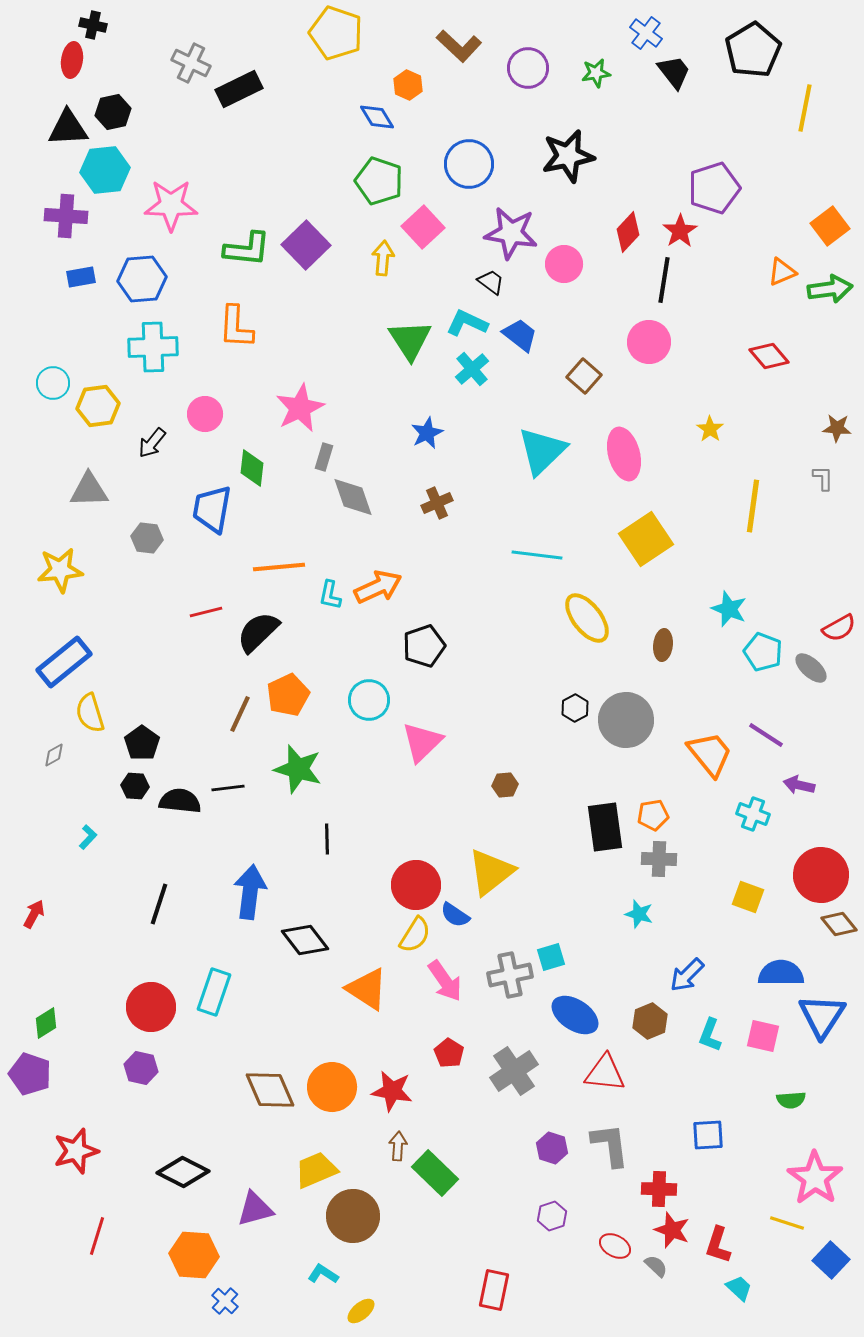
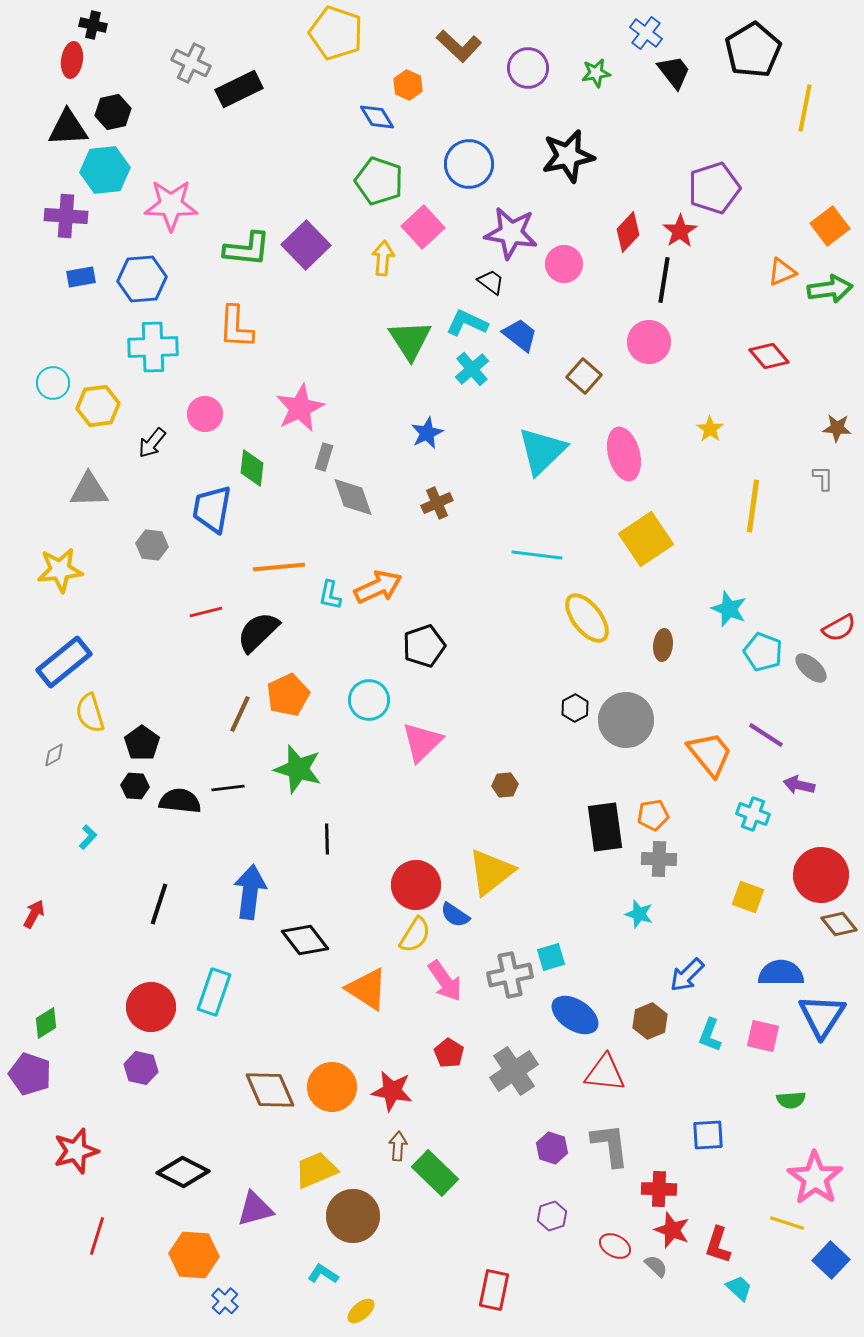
gray hexagon at (147, 538): moved 5 px right, 7 px down
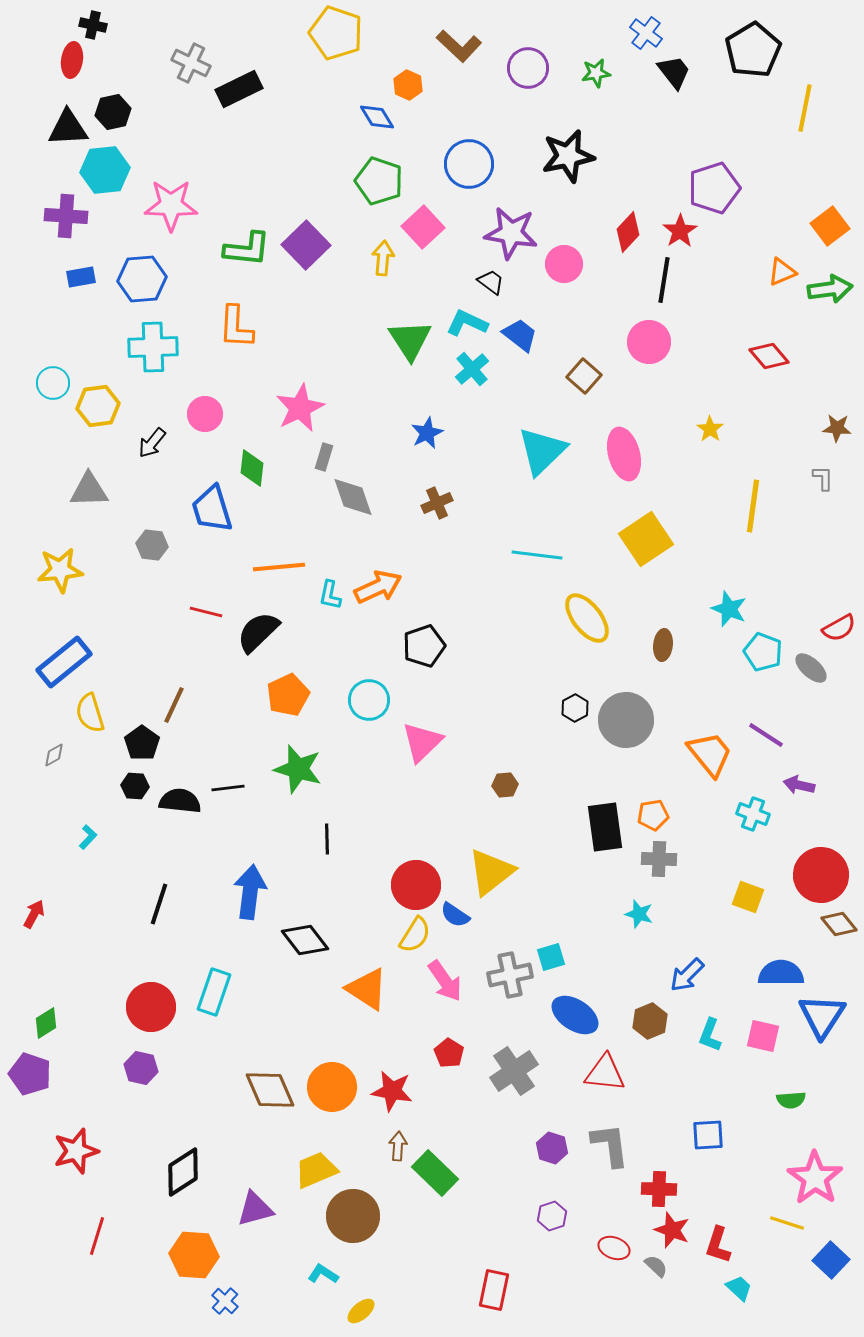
blue trapezoid at (212, 509): rotated 27 degrees counterclockwise
red line at (206, 612): rotated 28 degrees clockwise
brown line at (240, 714): moved 66 px left, 9 px up
black diamond at (183, 1172): rotated 60 degrees counterclockwise
red ellipse at (615, 1246): moved 1 px left, 2 px down; rotated 8 degrees counterclockwise
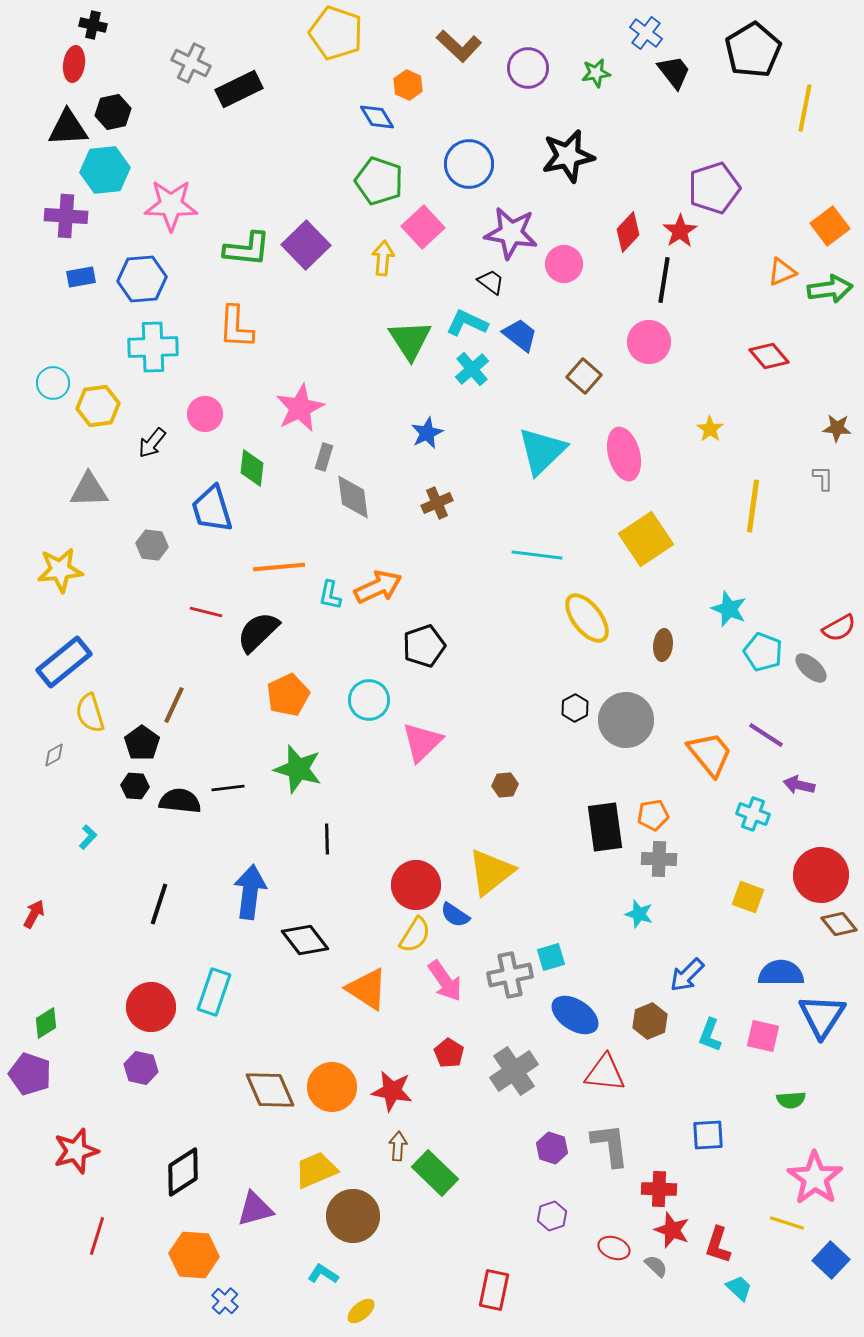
red ellipse at (72, 60): moved 2 px right, 4 px down
gray diamond at (353, 497): rotated 12 degrees clockwise
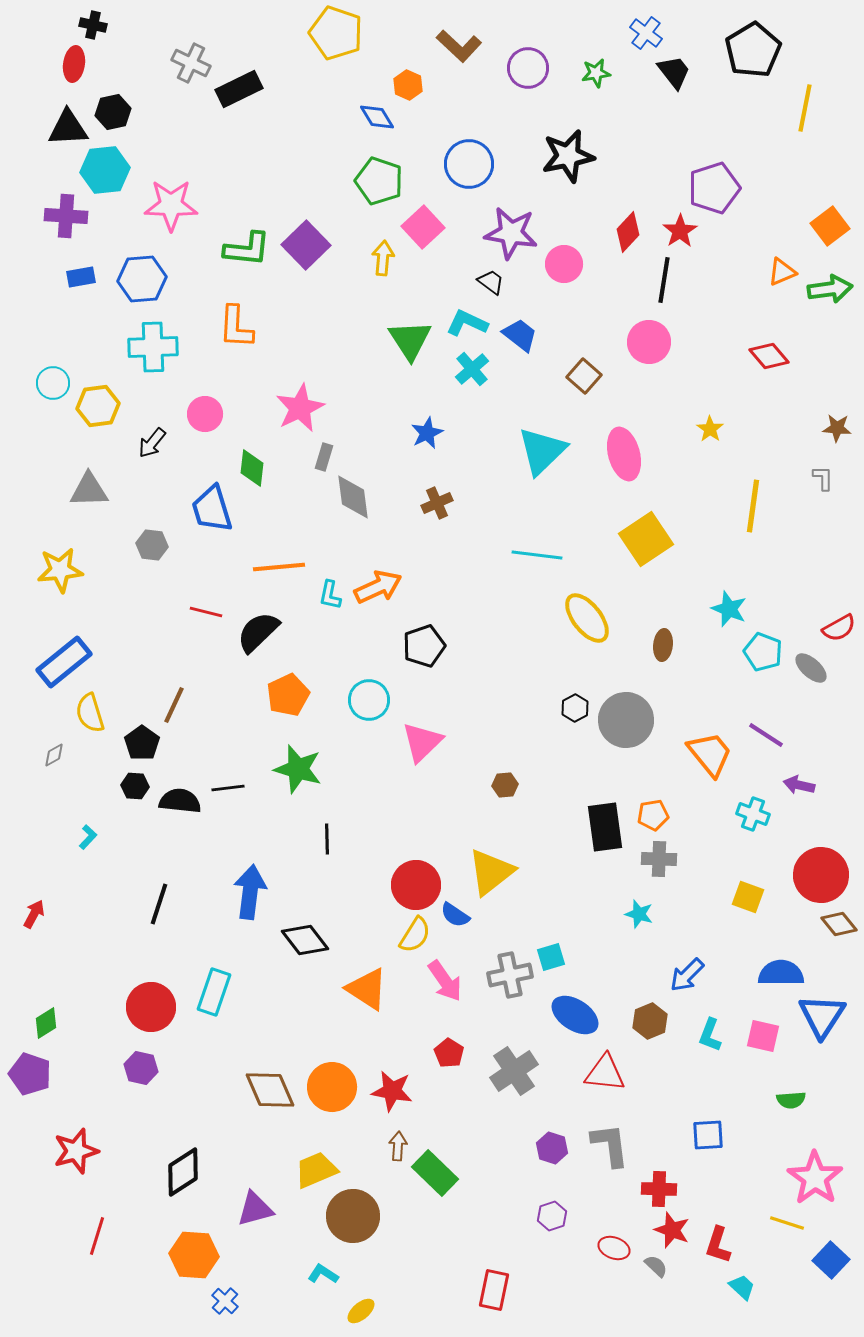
cyan trapezoid at (739, 1288): moved 3 px right, 1 px up
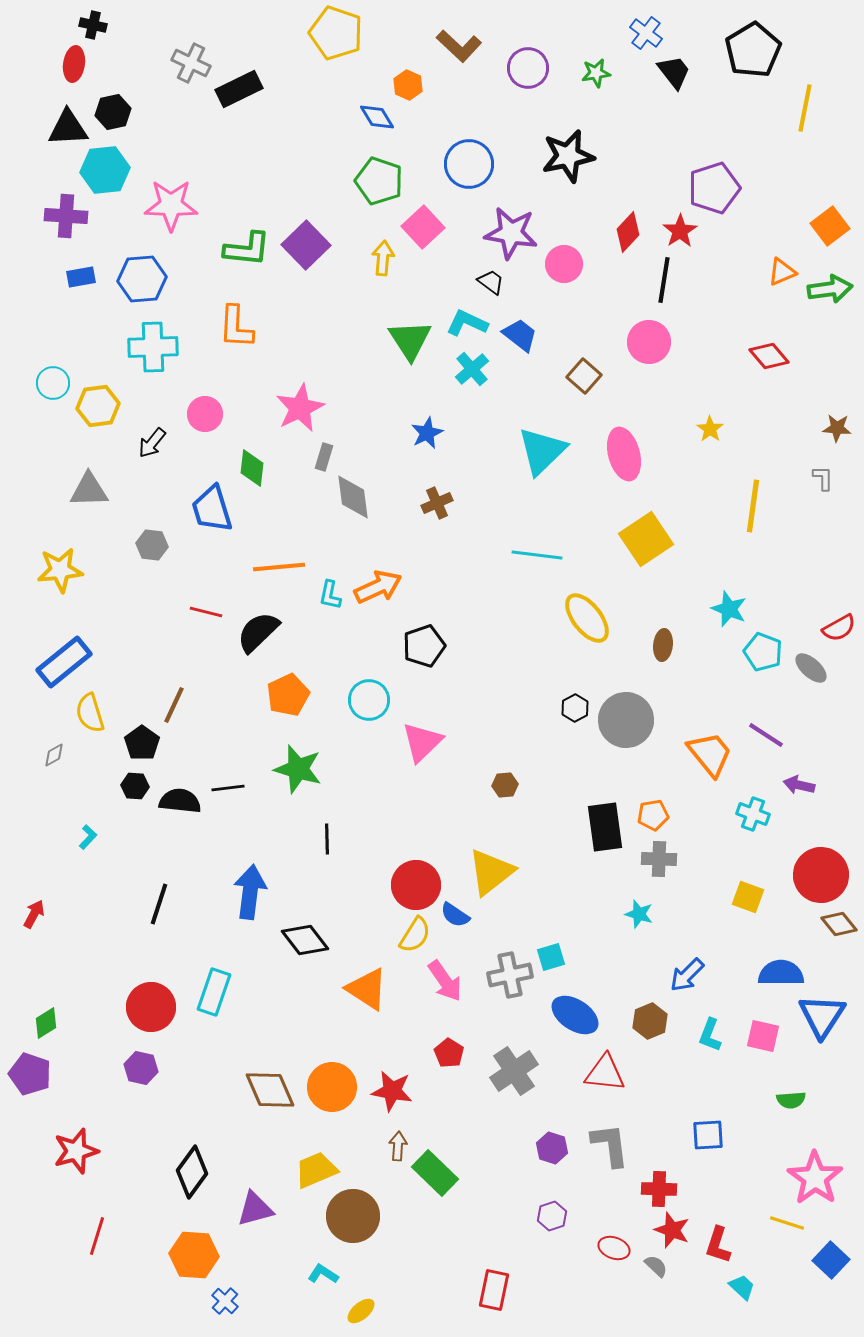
black diamond at (183, 1172): moved 9 px right; rotated 21 degrees counterclockwise
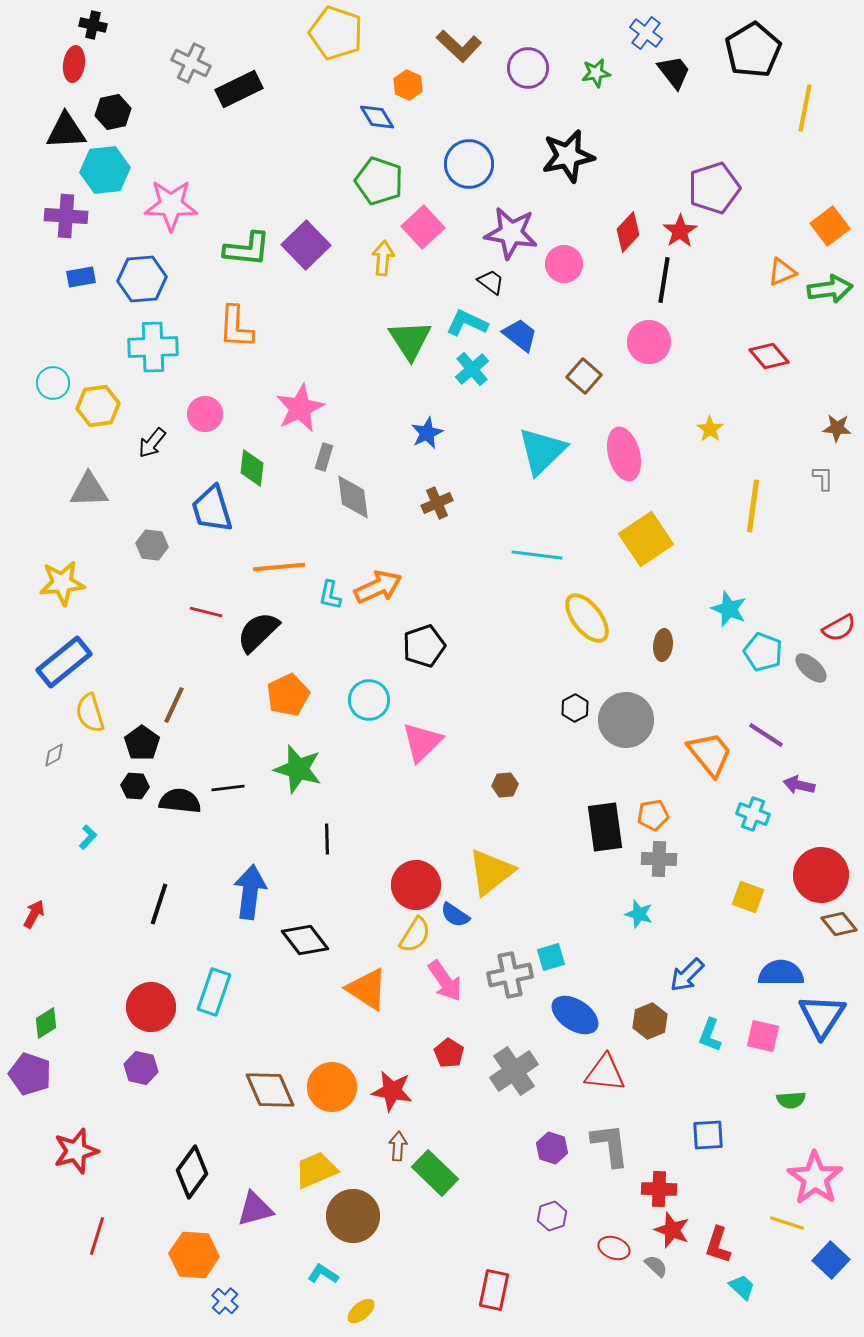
black triangle at (68, 128): moved 2 px left, 3 px down
yellow star at (60, 570): moved 2 px right, 13 px down
